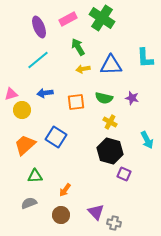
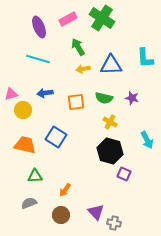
cyan line: moved 1 px up; rotated 55 degrees clockwise
yellow circle: moved 1 px right
orange trapezoid: rotated 55 degrees clockwise
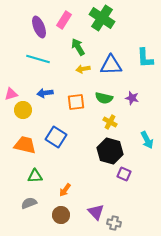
pink rectangle: moved 4 px left, 1 px down; rotated 30 degrees counterclockwise
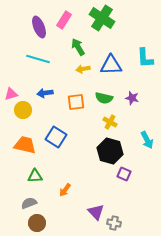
brown circle: moved 24 px left, 8 px down
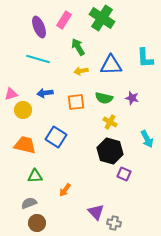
yellow arrow: moved 2 px left, 2 px down
cyan arrow: moved 1 px up
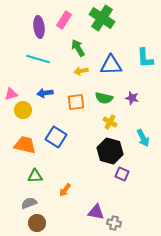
purple ellipse: rotated 15 degrees clockwise
green arrow: moved 1 px down
cyan arrow: moved 4 px left, 1 px up
purple square: moved 2 px left
purple triangle: rotated 36 degrees counterclockwise
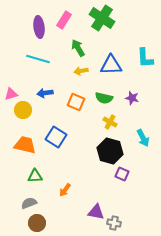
orange square: rotated 30 degrees clockwise
